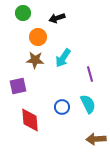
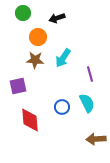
cyan semicircle: moved 1 px left, 1 px up
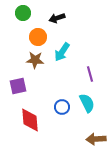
cyan arrow: moved 1 px left, 6 px up
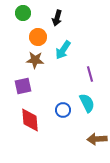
black arrow: rotated 56 degrees counterclockwise
cyan arrow: moved 1 px right, 2 px up
purple square: moved 5 px right
blue circle: moved 1 px right, 3 px down
brown arrow: moved 1 px right
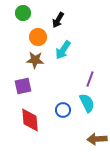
black arrow: moved 1 px right, 2 px down; rotated 14 degrees clockwise
purple line: moved 5 px down; rotated 35 degrees clockwise
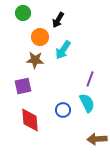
orange circle: moved 2 px right
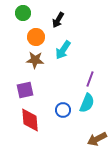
orange circle: moved 4 px left
purple square: moved 2 px right, 4 px down
cyan semicircle: rotated 48 degrees clockwise
brown arrow: rotated 24 degrees counterclockwise
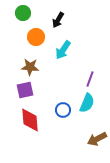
brown star: moved 5 px left, 7 px down
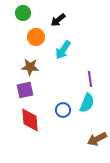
black arrow: rotated 21 degrees clockwise
purple line: rotated 28 degrees counterclockwise
